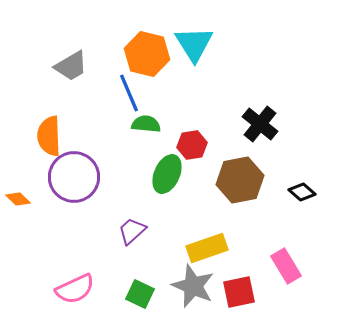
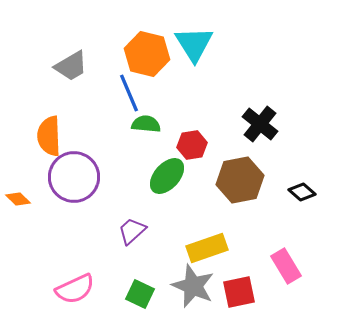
green ellipse: moved 2 px down; rotated 18 degrees clockwise
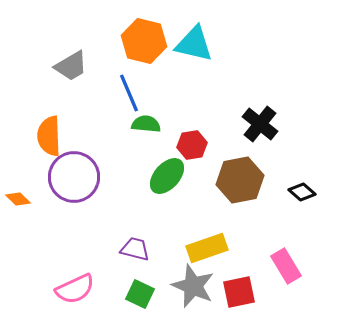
cyan triangle: rotated 45 degrees counterclockwise
orange hexagon: moved 3 px left, 13 px up
purple trapezoid: moved 3 px right, 18 px down; rotated 56 degrees clockwise
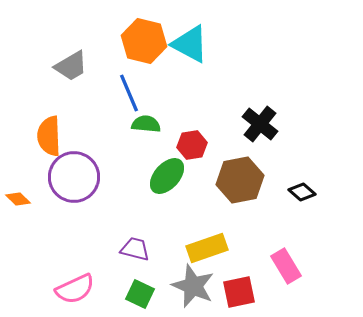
cyan triangle: moved 4 px left; rotated 15 degrees clockwise
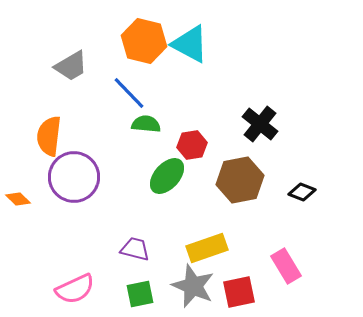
blue line: rotated 21 degrees counterclockwise
orange semicircle: rotated 9 degrees clockwise
black diamond: rotated 20 degrees counterclockwise
green square: rotated 36 degrees counterclockwise
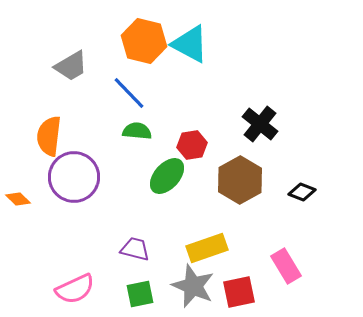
green semicircle: moved 9 px left, 7 px down
brown hexagon: rotated 18 degrees counterclockwise
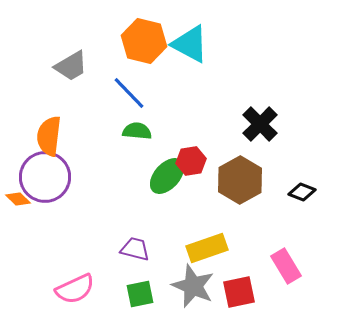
black cross: rotated 6 degrees clockwise
red hexagon: moved 1 px left, 16 px down
purple circle: moved 29 px left
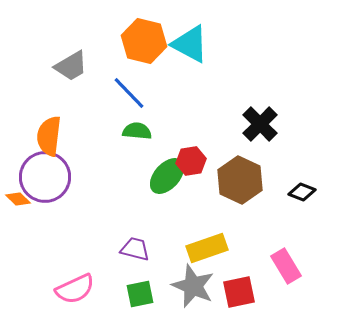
brown hexagon: rotated 6 degrees counterclockwise
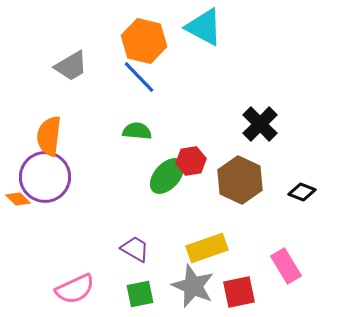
cyan triangle: moved 14 px right, 17 px up
blue line: moved 10 px right, 16 px up
purple trapezoid: rotated 16 degrees clockwise
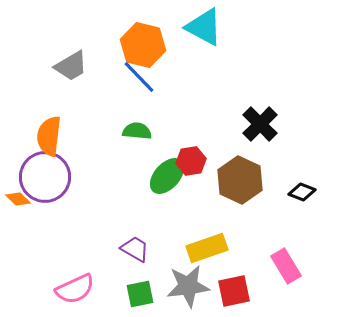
orange hexagon: moved 1 px left, 4 px down
gray star: moved 5 px left; rotated 30 degrees counterclockwise
red square: moved 5 px left, 1 px up
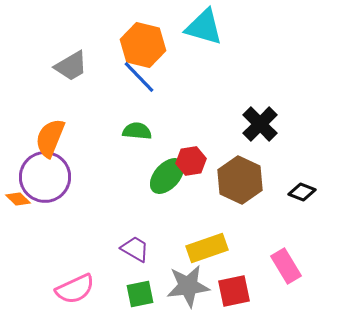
cyan triangle: rotated 12 degrees counterclockwise
orange semicircle: moved 1 px right, 2 px down; rotated 15 degrees clockwise
